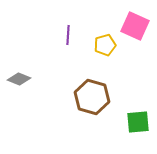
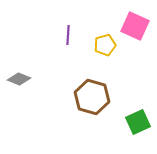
green square: rotated 20 degrees counterclockwise
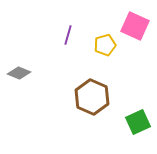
purple line: rotated 12 degrees clockwise
gray diamond: moved 6 px up
brown hexagon: rotated 8 degrees clockwise
